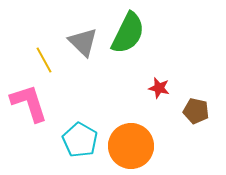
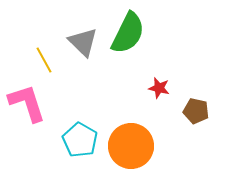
pink L-shape: moved 2 px left
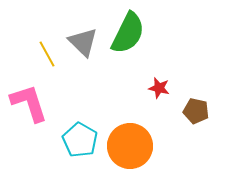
yellow line: moved 3 px right, 6 px up
pink L-shape: moved 2 px right
orange circle: moved 1 px left
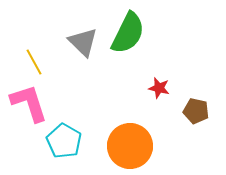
yellow line: moved 13 px left, 8 px down
cyan pentagon: moved 16 px left, 1 px down
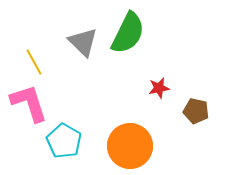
red star: rotated 25 degrees counterclockwise
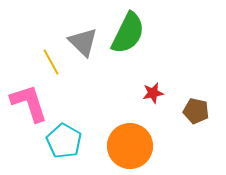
yellow line: moved 17 px right
red star: moved 6 px left, 5 px down
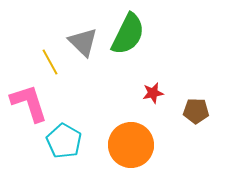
green semicircle: moved 1 px down
yellow line: moved 1 px left
brown pentagon: rotated 10 degrees counterclockwise
orange circle: moved 1 px right, 1 px up
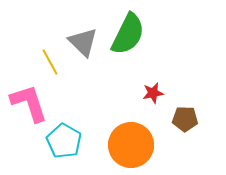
brown pentagon: moved 11 px left, 8 px down
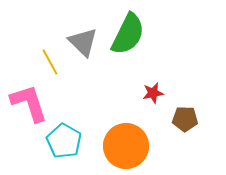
orange circle: moved 5 px left, 1 px down
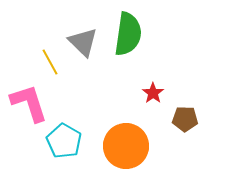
green semicircle: rotated 18 degrees counterclockwise
red star: rotated 25 degrees counterclockwise
